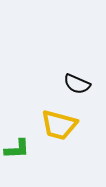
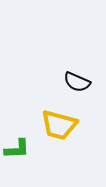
black semicircle: moved 2 px up
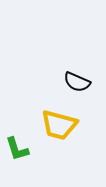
green L-shape: rotated 76 degrees clockwise
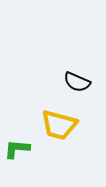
green L-shape: rotated 112 degrees clockwise
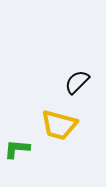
black semicircle: rotated 112 degrees clockwise
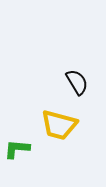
black semicircle: rotated 104 degrees clockwise
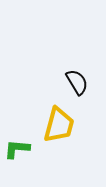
yellow trapezoid: rotated 90 degrees counterclockwise
